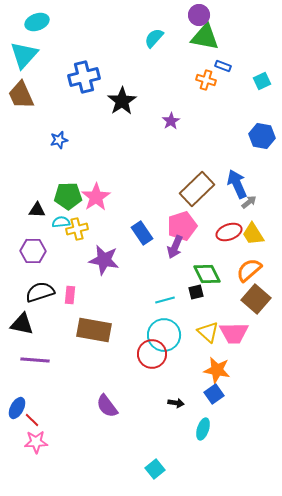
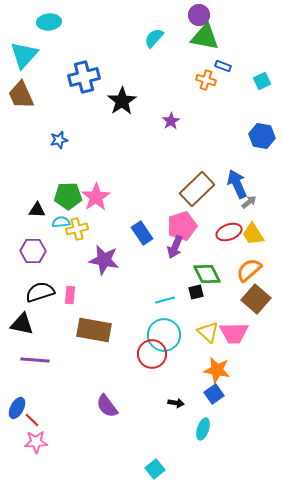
cyan ellipse at (37, 22): moved 12 px right; rotated 15 degrees clockwise
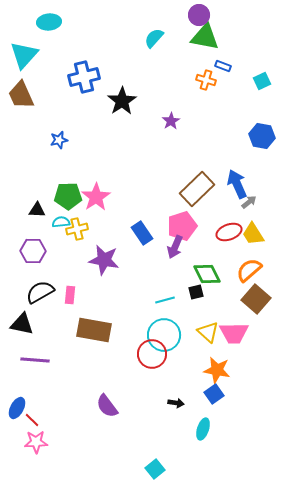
black semicircle at (40, 292): rotated 12 degrees counterclockwise
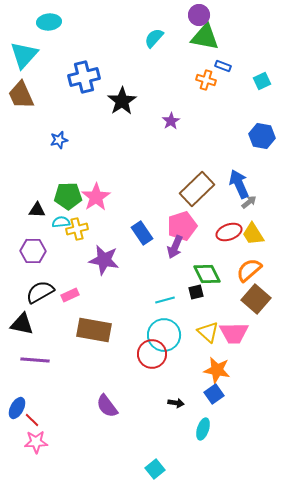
blue arrow at (237, 184): moved 2 px right
pink rectangle at (70, 295): rotated 60 degrees clockwise
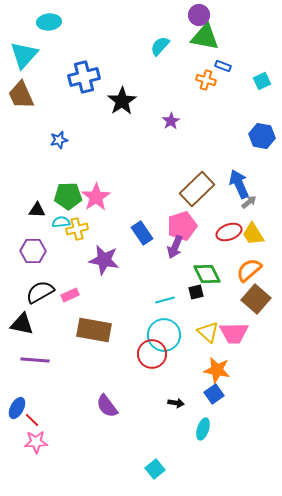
cyan semicircle at (154, 38): moved 6 px right, 8 px down
